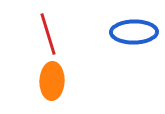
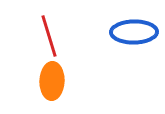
red line: moved 1 px right, 2 px down
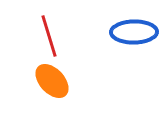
orange ellipse: rotated 45 degrees counterclockwise
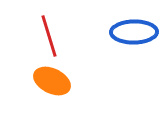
orange ellipse: rotated 21 degrees counterclockwise
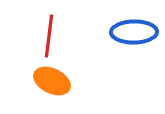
red line: rotated 24 degrees clockwise
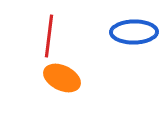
orange ellipse: moved 10 px right, 3 px up
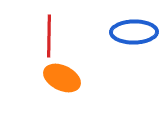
red line: rotated 6 degrees counterclockwise
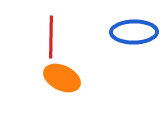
red line: moved 2 px right, 1 px down
